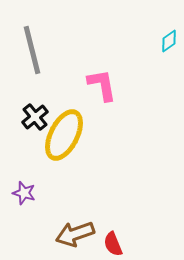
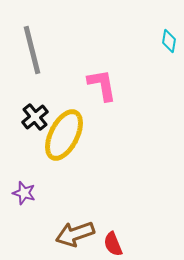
cyan diamond: rotated 45 degrees counterclockwise
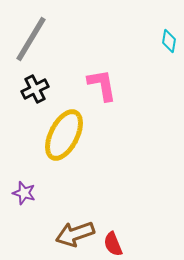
gray line: moved 1 px left, 11 px up; rotated 45 degrees clockwise
black cross: moved 28 px up; rotated 12 degrees clockwise
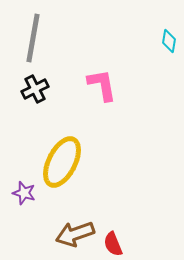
gray line: moved 2 px right, 1 px up; rotated 21 degrees counterclockwise
yellow ellipse: moved 2 px left, 27 px down
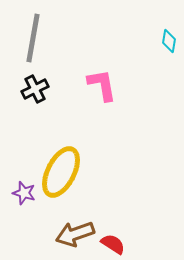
yellow ellipse: moved 1 px left, 10 px down
red semicircle: rotated 145 degrees clockwise
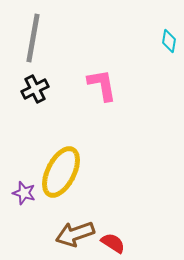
red semicircle: moved 1 px up
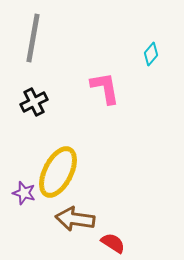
cyan diamond: moved 18 px left, 13 px down; rotated 30 degrees clockwise
pink L-shape: moved 3 px right, 3 px down
black cross: moved 1 px left, 13 px down
yellow ellipse: moved 3 px left
brown arrow: moved 15 px up; rotated 27 degrees clockwise
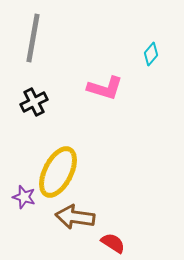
pink L-shape: rotated 117 degrees clockwise
purple star: moved 4 px down
brown arrow: moved 2 px up
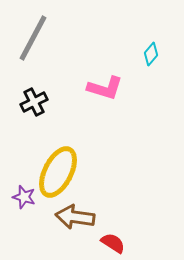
gray line: rotated 18 degrees clockwise
